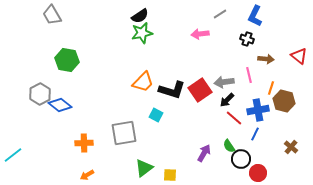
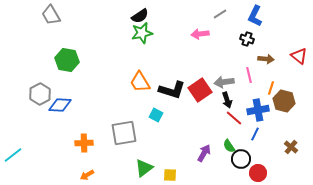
gray trapezoid: moved 1 px left
orange trapezoid: moved 3 px left; rotated 105 degrees clockwise
black arrow: rotated 63 degrees counterclockwise
blue diamond: rotated 35 degrees counterclockwise
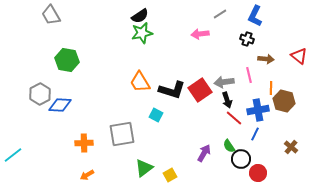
orange line: rotated 16 degrees counterclockwise
gray square: moved 2 px left, 1 px down
yellow square: rotated 32 degrees counterclockwise
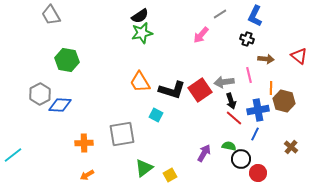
pink arrow: moved 1 px right, 1 px down; rotated 42 degrees counterclockwise
black arrow: moved 4 px right, 1 px down
green semicircle: rotated 136 degrees clockwise
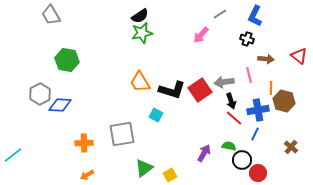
black circle: moved 1 px right, 1 px down
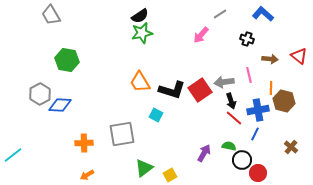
blue L-shape: moved 8 px right, 2 px up; rotated 105 degrees clockwise
brown arrow: moved 4 px right
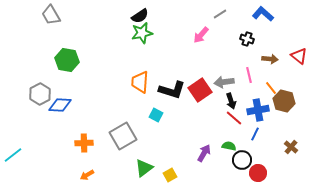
orange trapezoid: rotated 35 degrees clockwise
orange line: rotated 40 degrees counterclockwise
gray square: moved 1 px right, 2 px down; rotated 20 degrees counterclockwise
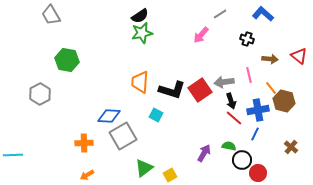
blue diamond: moved 49 px right, 11 px down
cyan line: rotated 36 degrees clockwise
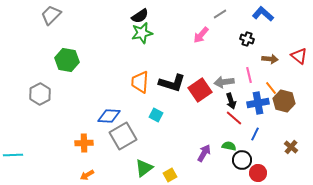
gray trapezoid: rotated 75 degrees clockwise
black L-shape: moved 7 px up
blue cross: moved 7 px up
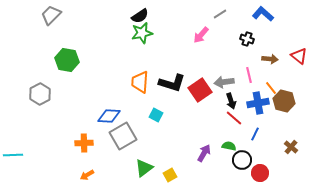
red circle: moved 2 px right
